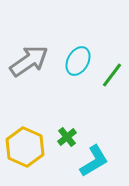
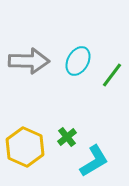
gray arrow: rotated 36 degrees clockwise
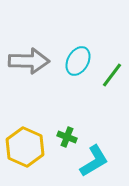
green cross: rotated 30 degrees counterclockwise
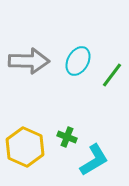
cyan L-shape: moved 1 px up
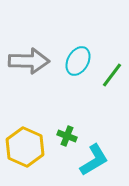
green cross: moved 1 px up
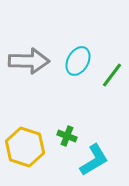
yellow hexagon: rotated 6 degrees counterclockwise
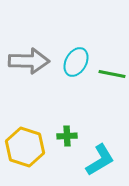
cyan ellipse: moved 2 px left, 1 px down
green line: moved 1 px up; rotated 64 degrees clockwise
green cross: rotated 24 degrees counterclockwise
cyan L-shape: moved 6 px right
